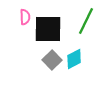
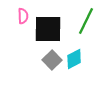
pink semicircle: moved 2 px left, 1 px up
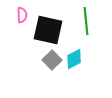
pink semicircle: moved 1 px left, 1 px up
green line: rotated 32 degrees counterclockwise
black square: moved 1 px down; rotated 12 degrees clockwise
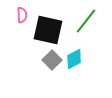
green line: rotated 44 degrees clockwise
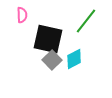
black square: moved 9 px down
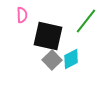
black square: moved 3 px up
cyan diamond: moved 3 px left
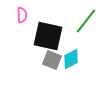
gray square: rotated 24 degrees counterclockwise
